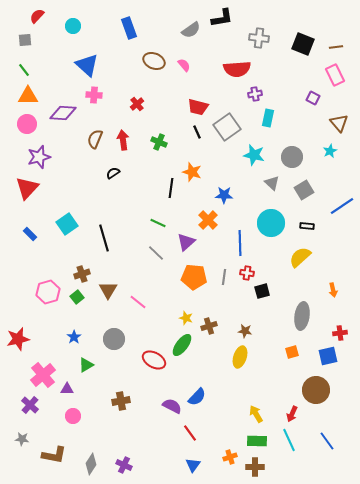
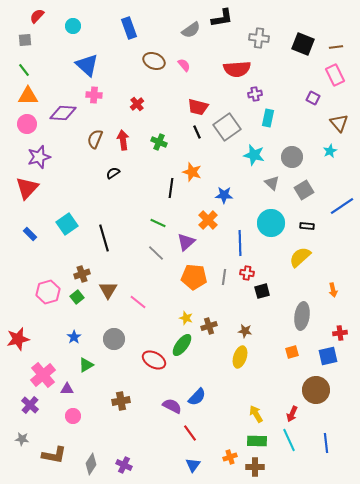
blue line at (327, 441): moved 1 px left, 2 px down; rotated 30 degrees clockwise
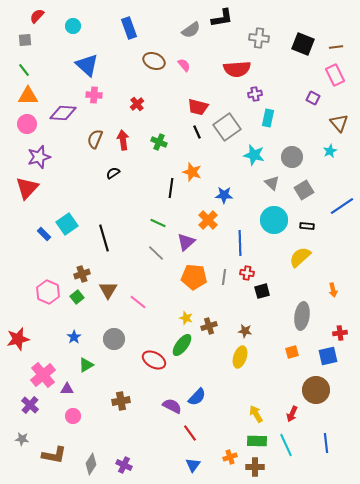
cyan circle at (271, 223): moved 3 px right, 3 px up
blue rectangle at (30, 234): moved 14 px right
pink hexagon at (48, 292): rotated 20 degrees counterclockwise
cyan line at (289, 440): moved 3 px left, 5 px down
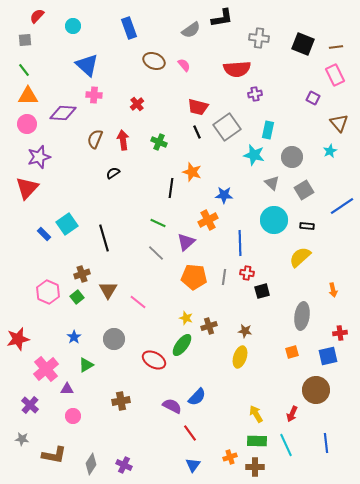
cyan rectangle at (268, 118): moved 12 px down
orange cross at (208, 220): rotated 18 degrees clockwise
pink cross at (43, 375): moved 3 px right, 6 px up
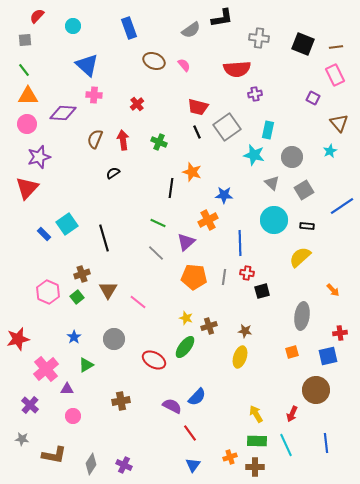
orange arrow at (333, 290): rotated 32 degrees counterclockwise
green ellipse at (182, 345): moved 3 px right, 2 px down
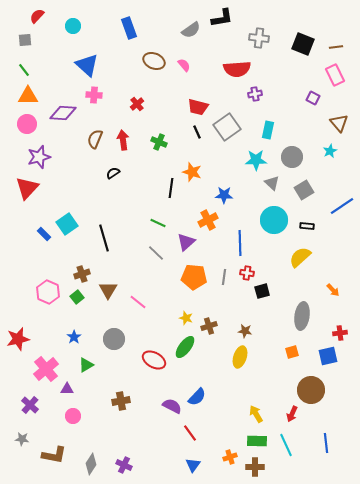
cyan star at (254, 155): moved 2 px right, 5 px down; rotated 15 degrees counterclockwise
brown circle at (316, 390): moved 5 px left
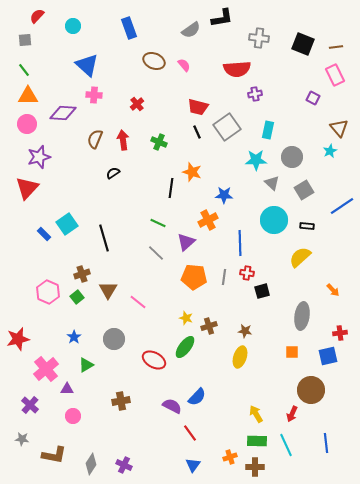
brown triangle at (339, 123): moved 5 px down
orange square at (292, 352): rotated 16 degrees clockwise
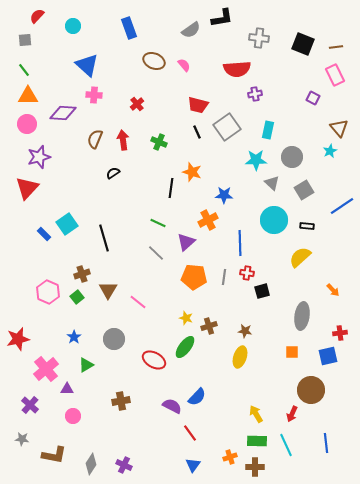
red trapezoid at (198, 107): moved 2 px up
